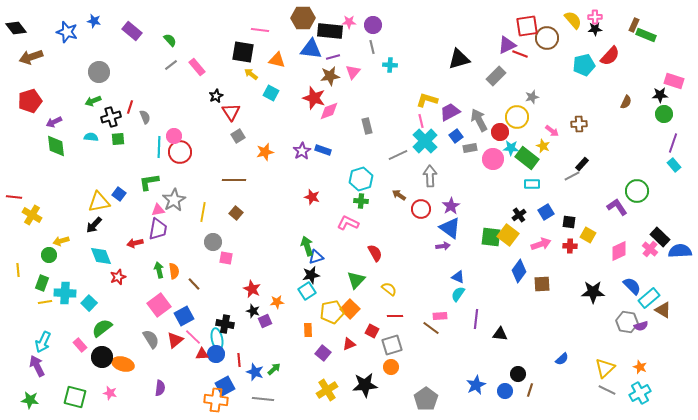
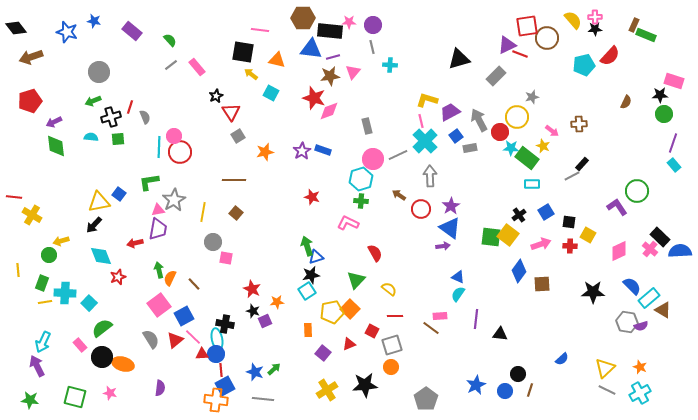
pink circle at (493, 159): moved 120 px left
orange semicircle at (174, 271): moved 4 px left, 7 px down; rotated 147 degrees counterclockwise
red line at (239, 360): moved 18 px left, 10 px down
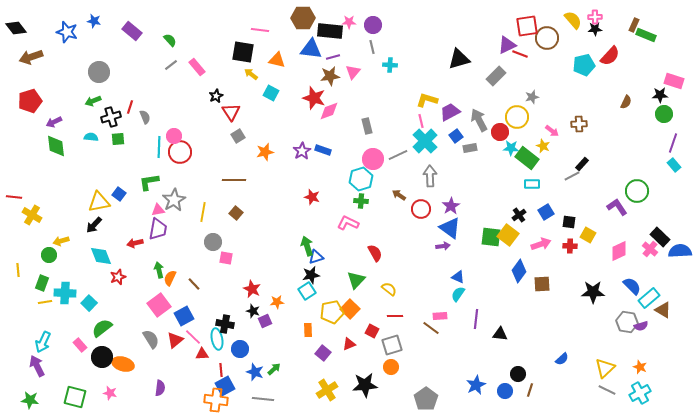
blue circle at (216, 354): moved 24 px right, 5 px up
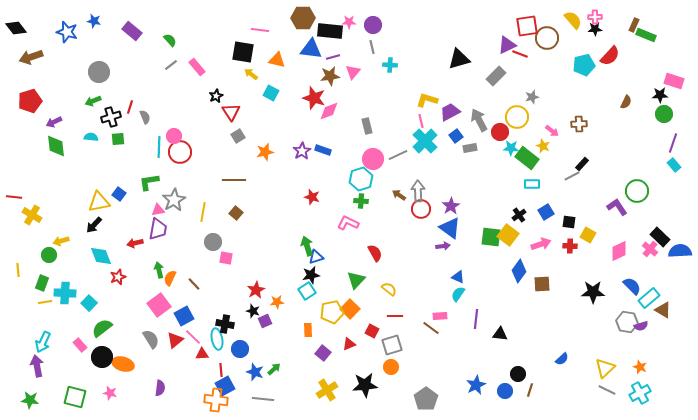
gray arrow at (430, 176): moved 12 px left, 15 px down
red star at (252, 289): moved 4 px right, 1 px down; rotated 18 degrees clockwise
purple arrow at (37, 366): rotated 15 degrees clockwise
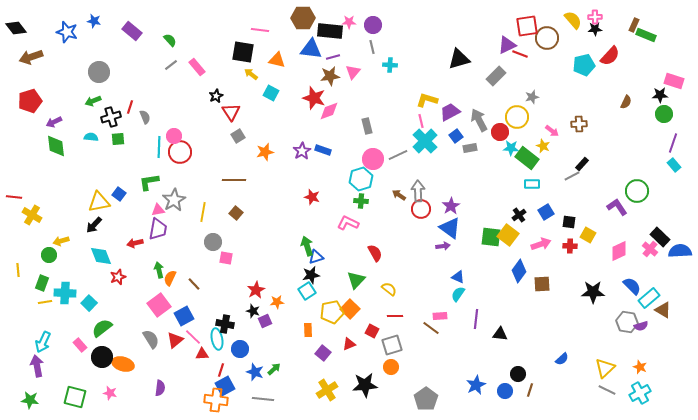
red line at (221, 370): rotated 24 degrees clockwise
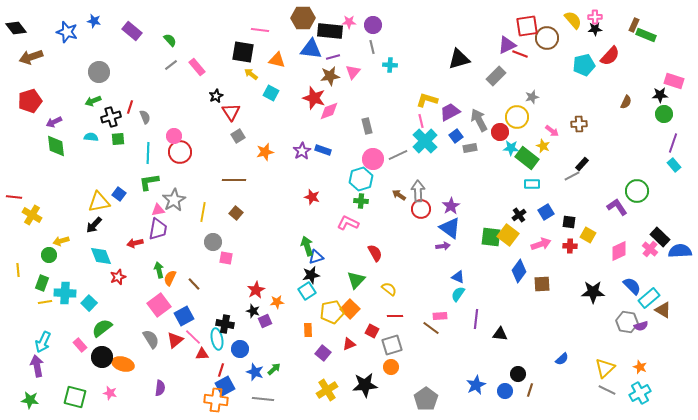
cyan line at (159, 147): moved 11 px left, 6 px down
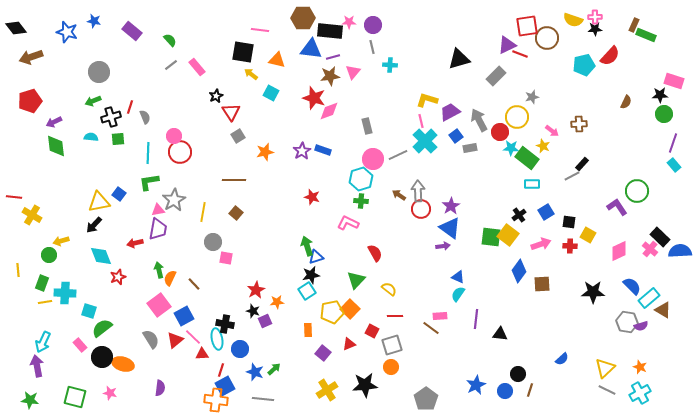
yellow semicircle at (573, 20): rotated 150 degrees clockwise
cyan square at (89, 303): moved 8 px down; rotated 28 degrees counterclockwise
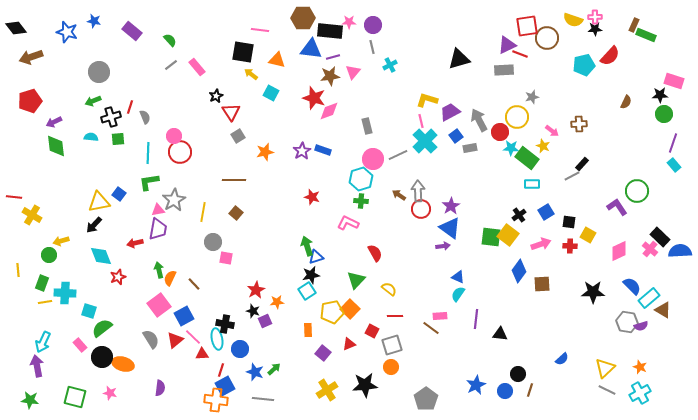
cyan cross at (390, 65): rotated 32 degrees counterclockwise
gray rectangle at (496, 76): moved 8 px right, 6 px up; rotated 42 degrees clockwise
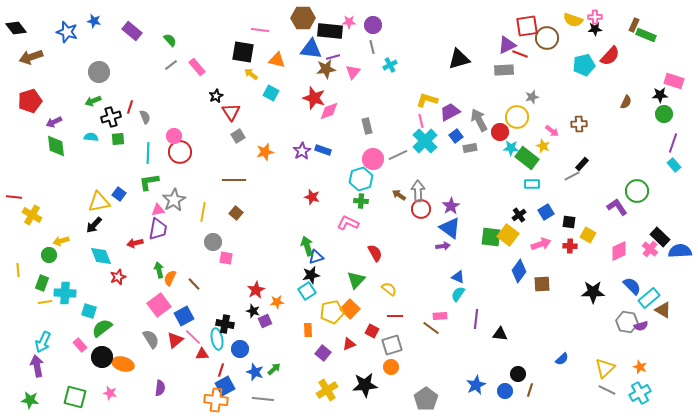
brown star at (330, 76): moved 4 px left, 7 px up
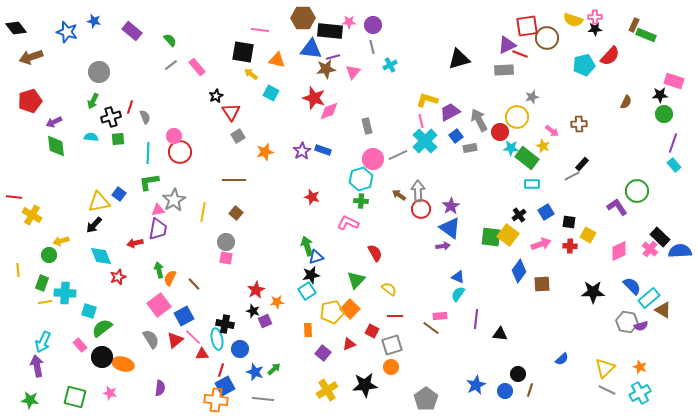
green arrow at (93, 101): rotated 42 degrees counterclockwise
gray circle at (213, 242): moved 13 px right
